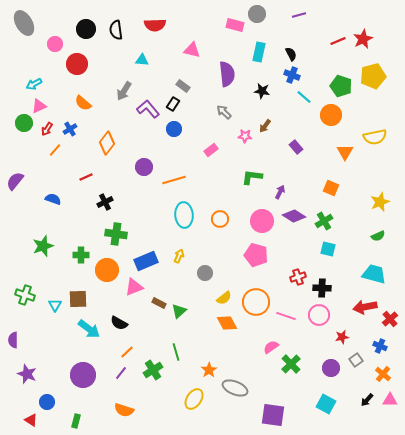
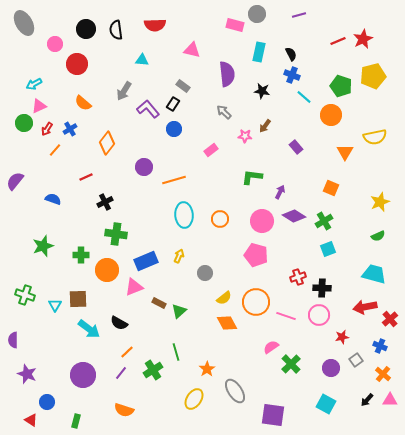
cyan square at (328, 249): rotated 35 degrees counterclockwise
orange star at (209, 370): moved 2 px left, 1 px up
gray ellipse at (235, 388): moved 3 px down; rotated 35 degrees clockwise
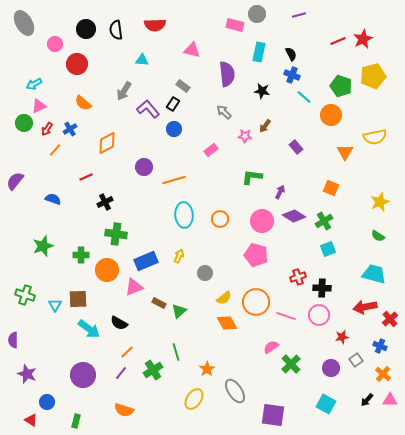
orange diamond at (107, 143): rotated 25 degrees clockwise
green semicircle at (378, 236): rotated 56 degrees clockwise
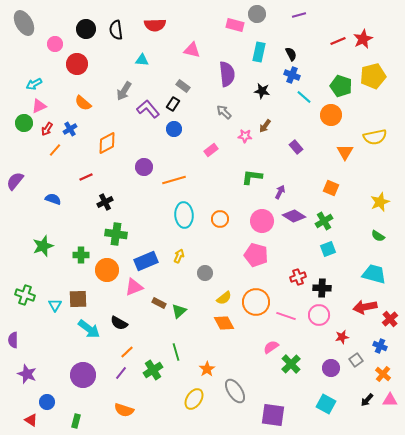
orange diamond at (227, 323): moved 3 px left
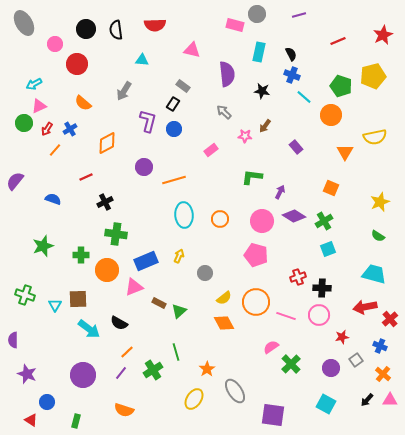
red star at (363, 39): moved 20 px right, 4 px up
purple L-shape at (148, 109): moved 12 px down; rotated 55 degrees clockwise
